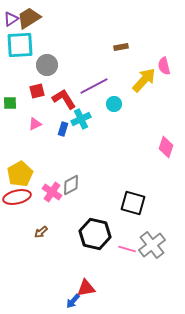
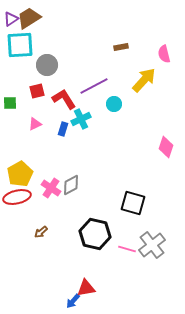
pink semicircle: moved 12 px up
pink cross: moved 1 px left, 4 px up
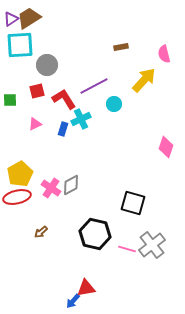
green square: moved 3 px up
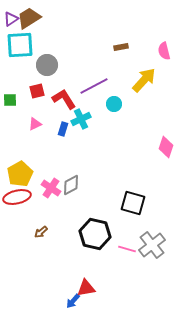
pink semicircle: moved 3 px up
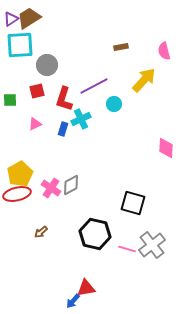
red L-shape: rotated 130 degrees counterclockwise
pink diamond: moved 1 px down; rotated 15 degrees counterclockwise
red ellipse: moved 3 px up
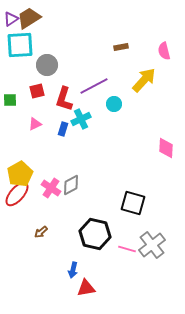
red ellipse: rotated 36 degrees counterclockwise
blue arrow: moved 31 px up; rotated 28 degrees counterclockwise
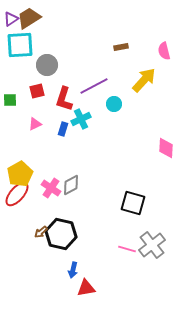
black hexagon: moved 34 px left
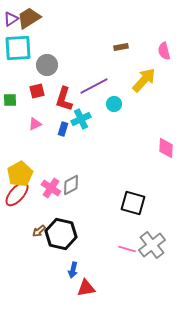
cyan square: moved 2 px left, 3 px down
brown arrow: moved 2 px left, 1 px up
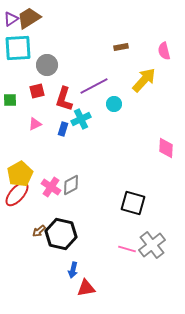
pink cross: moved 1 px up
